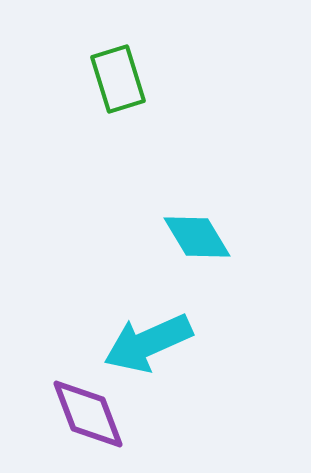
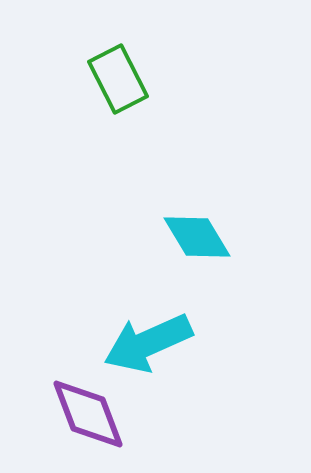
green rectangle: rotated 10 degrees counterclockwise
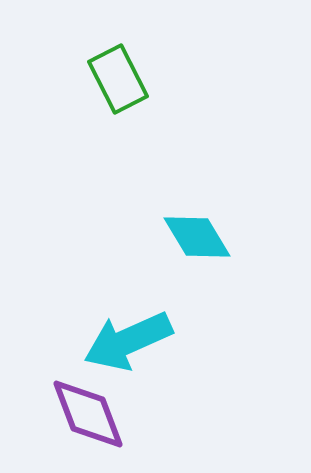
cyan arrow: moved 20 px left, 2 px up
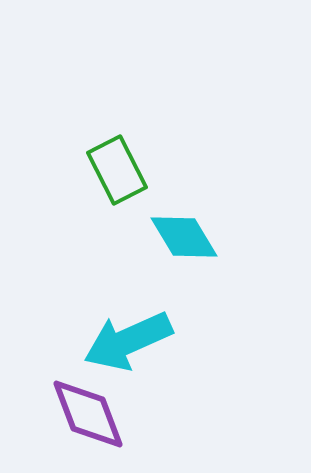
green rectangle: moved 1 px left, 91 px down
cyan diamond: moved 13 px left
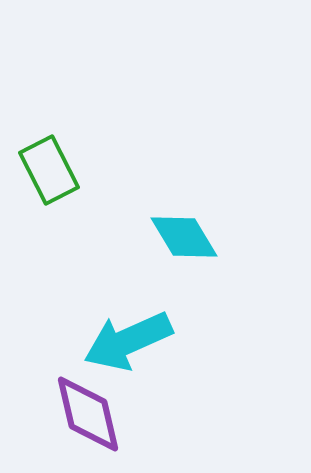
green rectangle: moved 68 px left
purple diamond: rotated 8 degrees clockwise
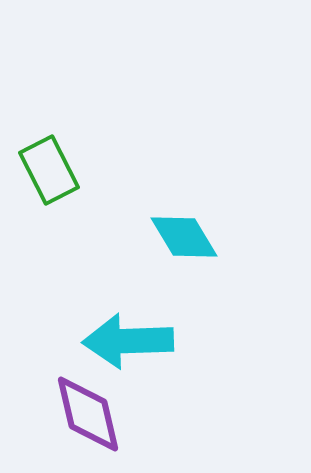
cyan arrow: rotated 22 degrees clockwise
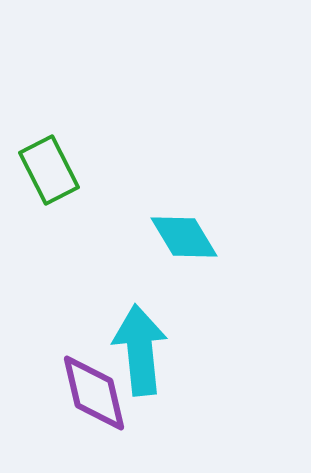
cyan arrow: moved 12 px right, 9 px down; rotated 86 degrees clockwise
purple diamond: moved 6 px right, 21 px up
